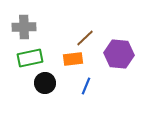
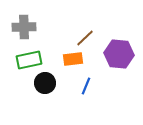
green rectangle: moved 1 px left, 2 px down
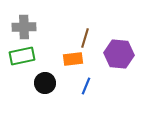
brown line: rotated 30 degrees counterclockwise
green rectangle: moved 7 px left, 4 px up
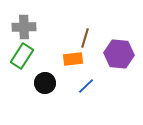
green rectangle: rotated 45 degrees counterclockwise
blue line: rotated 24 degrees clockwise
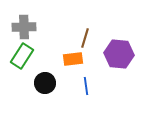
blue line: rotated 54 degrees counterclockwise
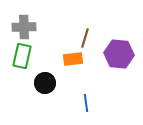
green rectangle: rotated 20 degrees counterclockwise
blue line: moved 17 px down
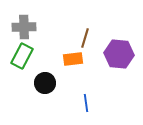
green rectangle: rotated 15 degrees clockwise
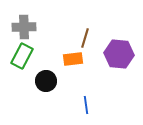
black circle: moved 1 px right, 2 px up
blue line: moved 2 px down
